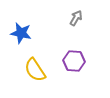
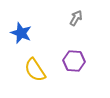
blue star: rotated 10 degrees clockwise
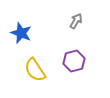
gray arrow: moved 3 px down
purple hexagon: rotated 20 degrees counterclockwise
